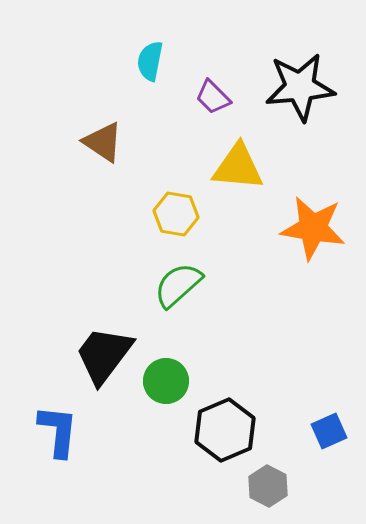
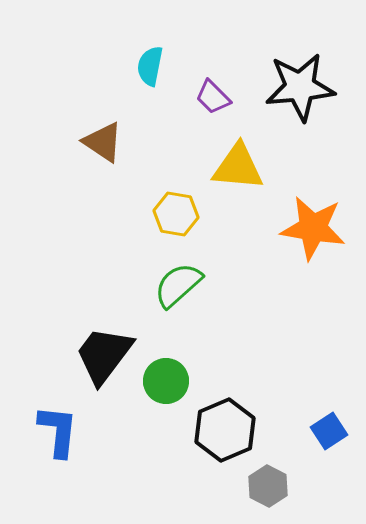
cyan semicircle: moved 5 px down
blue square: rotated 9 degrees counterclockwise
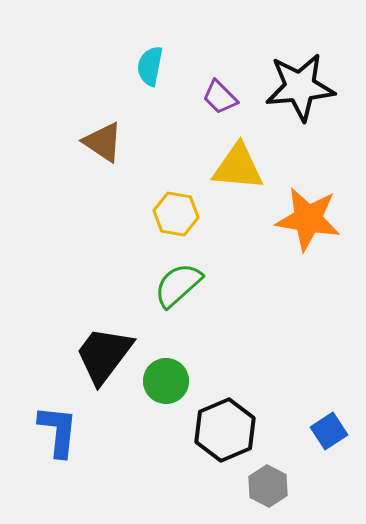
purple trapezoid: moved 7 px right
orange star: moved 5 px left, 9 px up
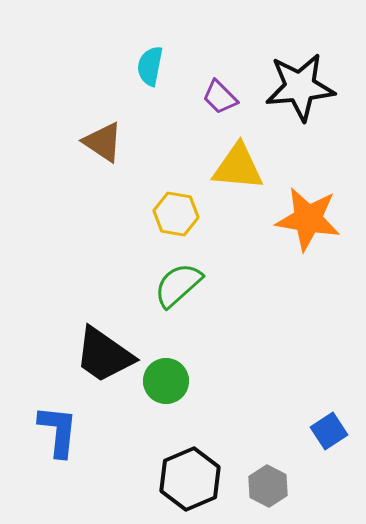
black trapezoid: rotated 92 degrees counterclockwise
black hexagon: moved 35 px left, 49 px down
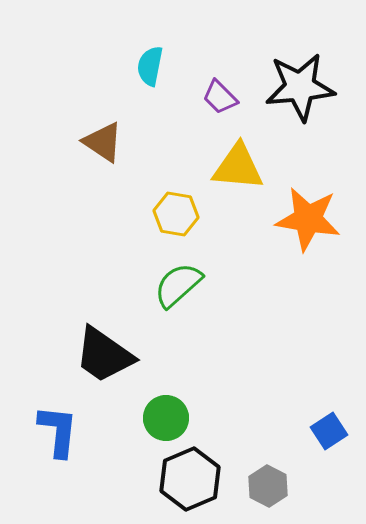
green circle: moved 37 px down
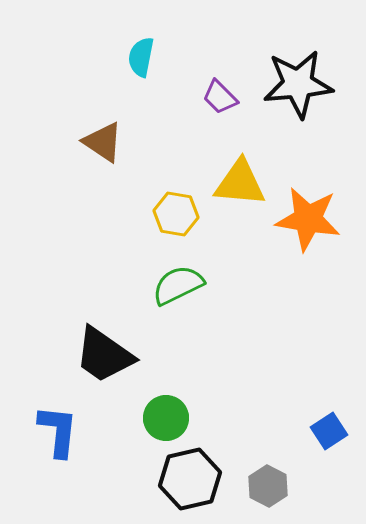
cyan semicircle: moved 9 px left, 9 px up
black star: moved 2 px left, 3 px up
yellow triangle: moved 2 px right, 16 px down
green semicircle: rotated 16 degrees clockwise
black hexagon: rotated 10 degrees clockwise
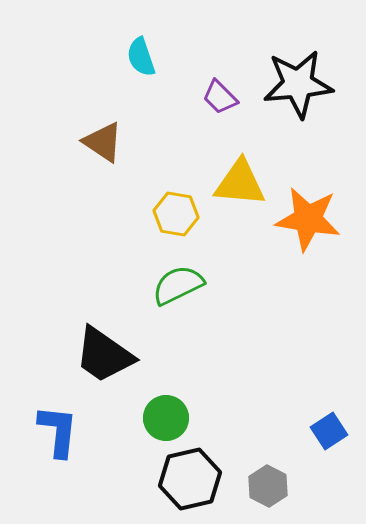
cyan semicircle: rotated 30 degrees counterclockwise
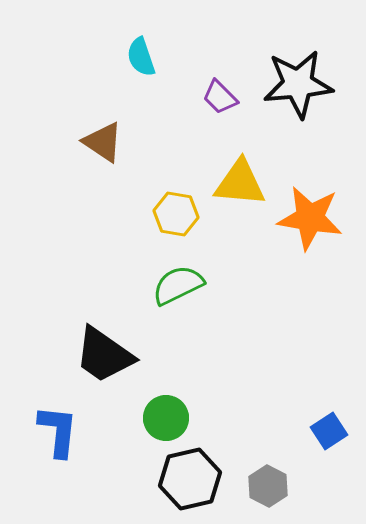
orange star: moved 2 px right, 1 px up
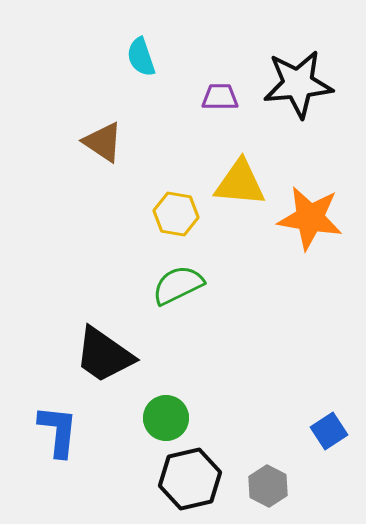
purple trapezoid: rotated 135 degrees clockwise
